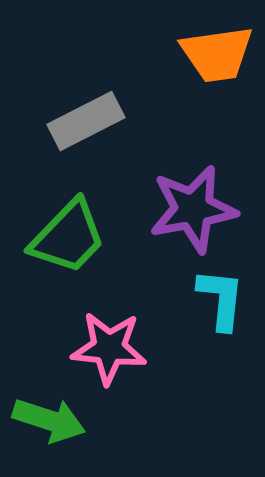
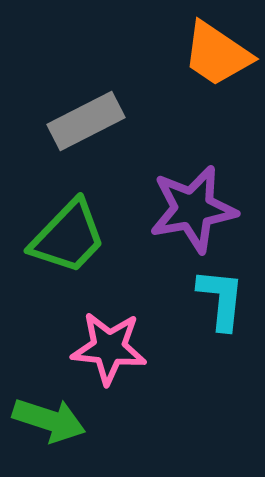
orange trapezoid: rotated 42 degrees clockwise
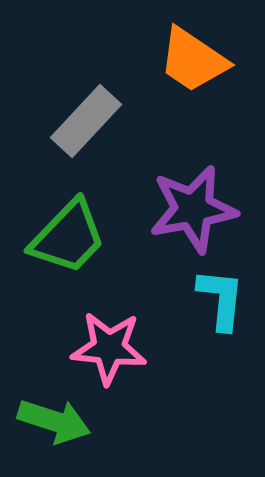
orange trapezoid: moved 24 px left, 6 px down
gray rectangle: rotated 20 degrees counterclockwise
green arrow: moved 5 px right, 1 px down
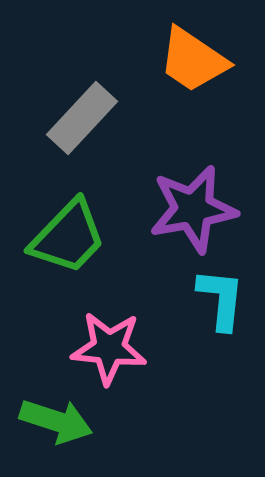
gray rectangle: moved 4 px left, 3 px up
green arrow: moved 2 px right
